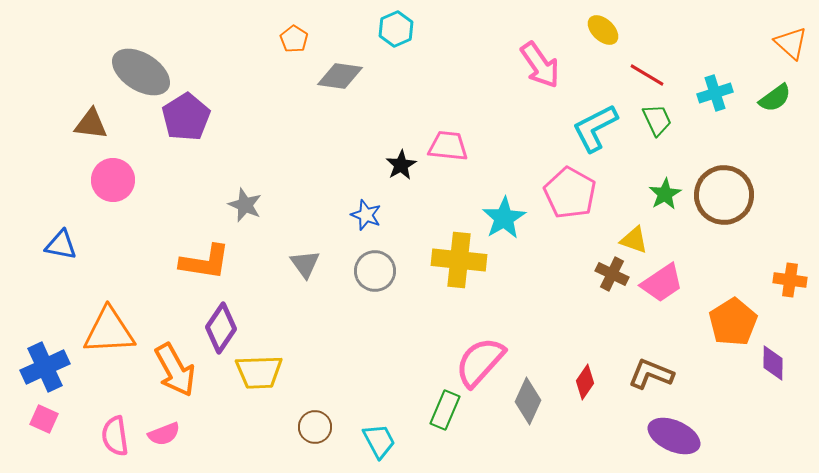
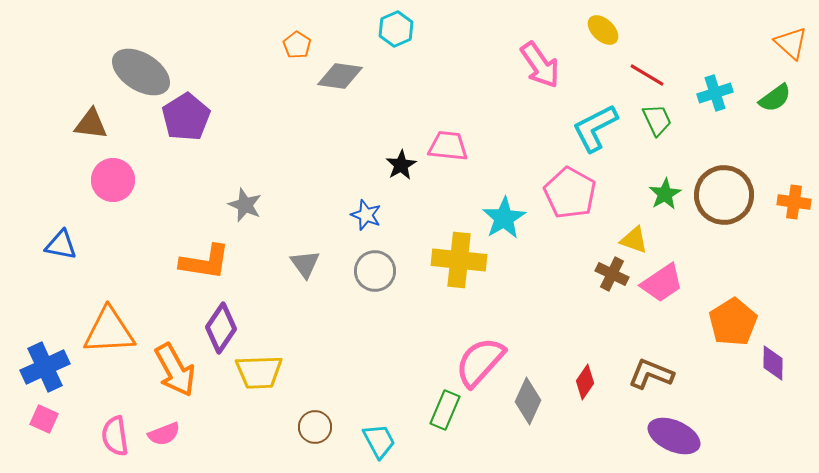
orange pentagon at (294, 39): moved 3 px right, 6 px down
orange cross at (790, 280): moved 4 px right, 78 px up
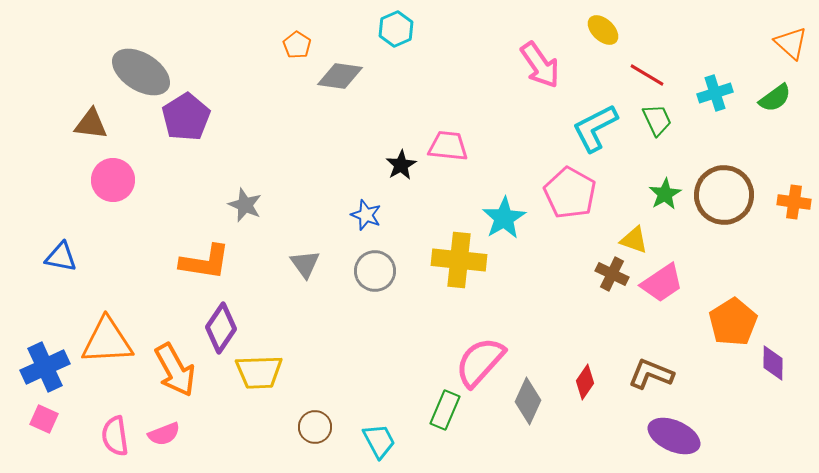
blue triangle at (61, 245): moved 12 px down
orange triangle at (109, 331): moved 2 px left, 10 px down
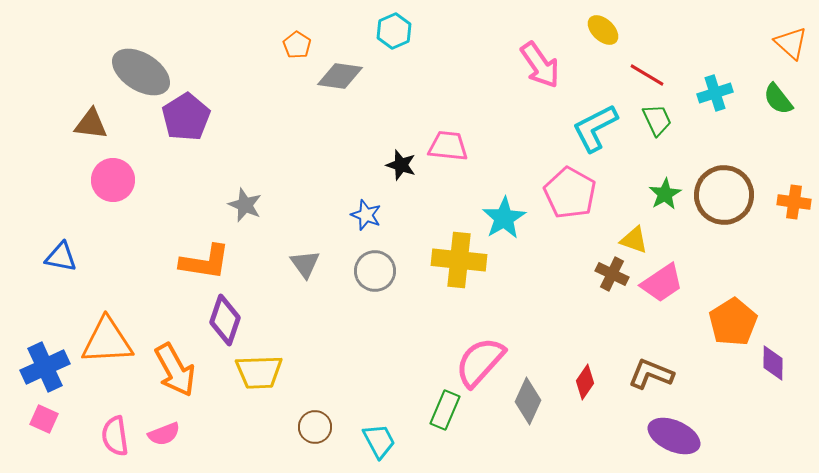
cyan hexagon at (396, 29): moved 2 px left, 2 px down
green semicircle at (775, 98): moved 3 px right, 1 px down; rotated 88 degrees clockwise
black star at (401, 165): rotated 24 degrees counterclockwise
purple diamond at (221, 328): moved 4 px right, 8 px up; rotated 15 degrees counterclockwise
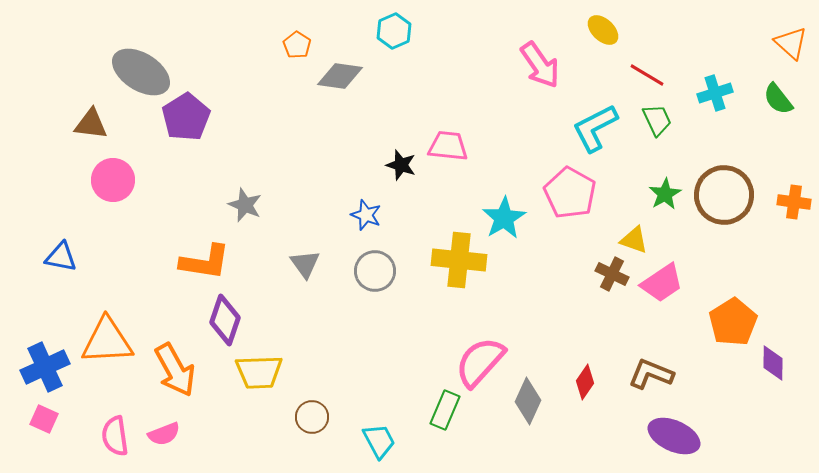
brown circle at (315, 427): moved 3 px left, 10 px up
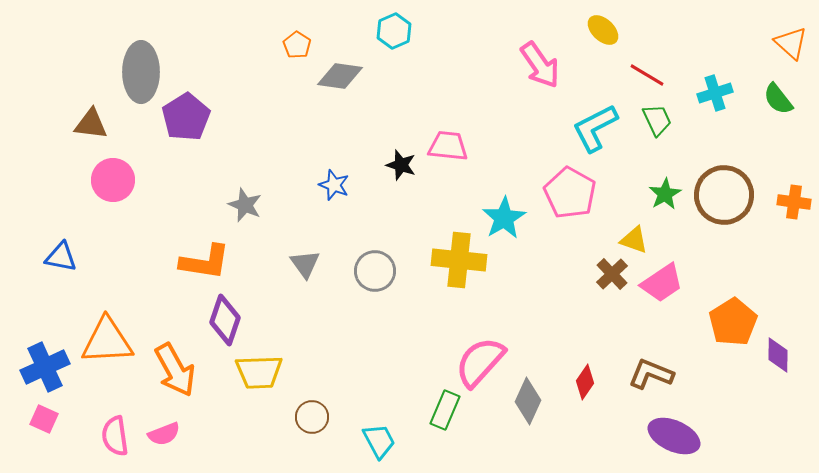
gray ellipse at (141, 72): rotated 58 degrees clockwise
blue star at (366, 215): moved 32 px left, 30 px up
brown cross at (612, 274): rotated 20 degrees clockwise
purple diamond at (773, 363): moved 5 px right, 8 px up
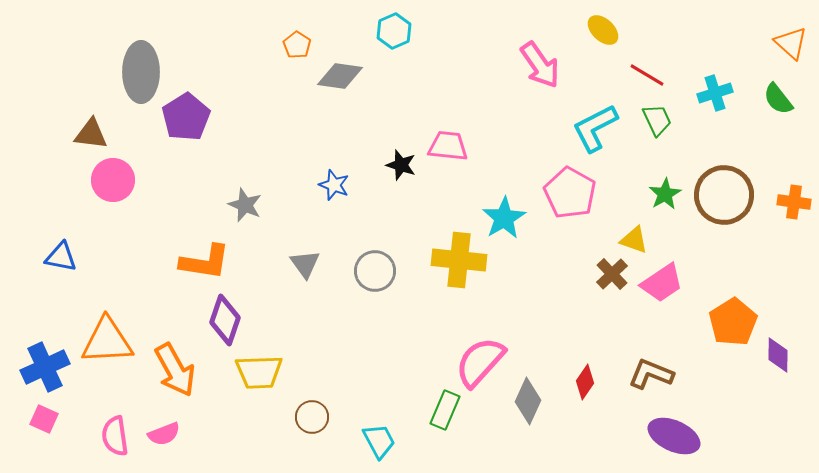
brown triangle at (91, 124): moved 10 px down
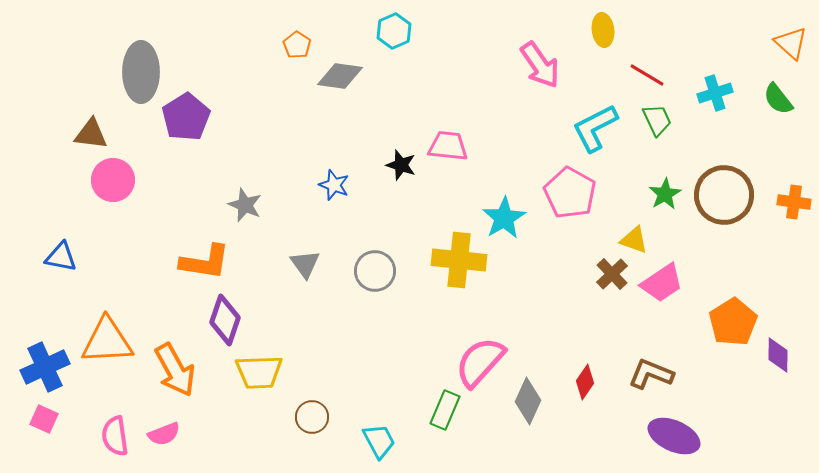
yellow ellipse at (603, 30): rotated 40 degrees clockwise
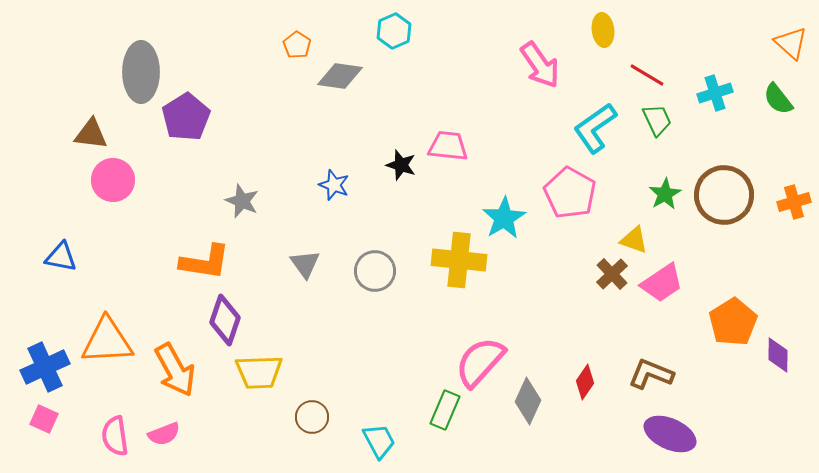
cyan L-shape at (595, 128): rotated 8 degrees counterclockwise
orange cross at (794, 202): rotated 24 degrees counterclockwise
gray star at (245, 205): moved 3 px left, 4 px up
purple ellipse at (674, 436): moved 4 px left, 2 px up
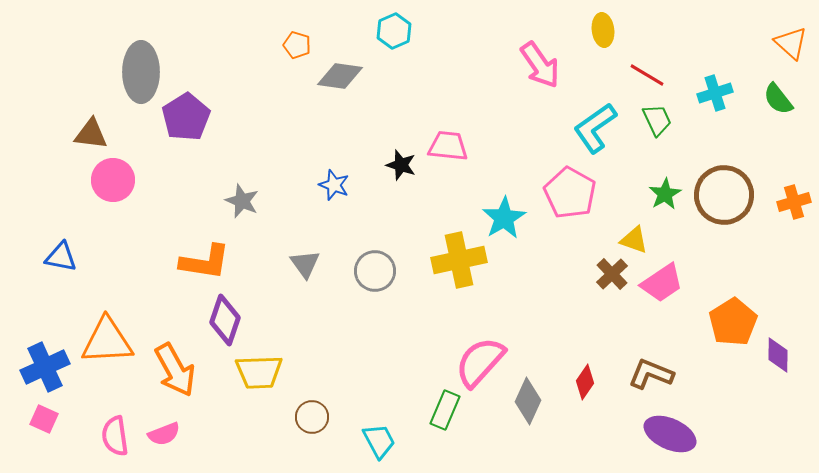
orange pentagon at (297, 45): rotated 16 degrees counterclockwise
yellow cross at (459, 260): rotated 18 degrees counterclockwise
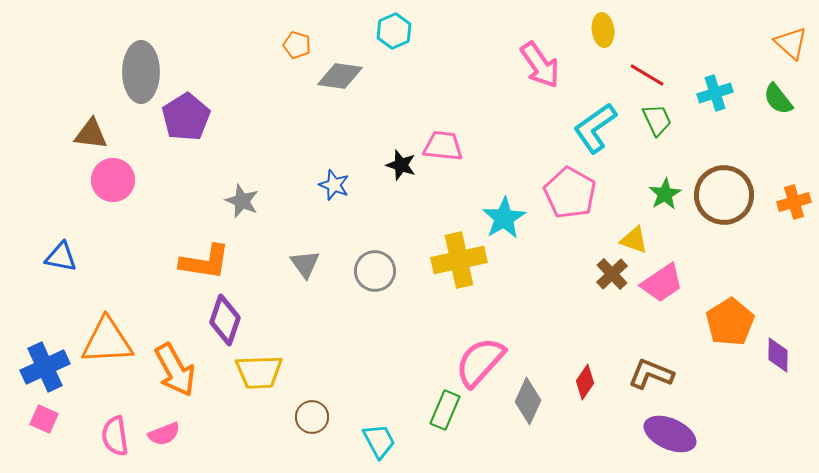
pink trapezoid at (448, 146): moved 5 px left
orange pentagon at (733, 322): moved 3 px left
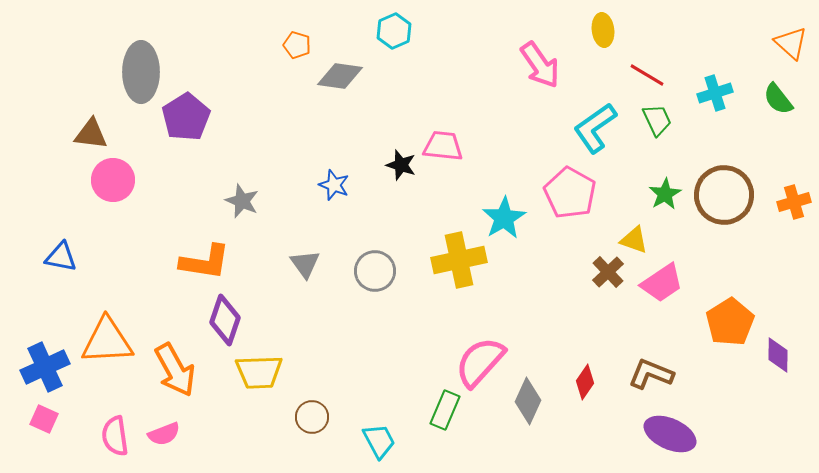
brown cross at (612, 274): moved 4 px left, 2 px up
